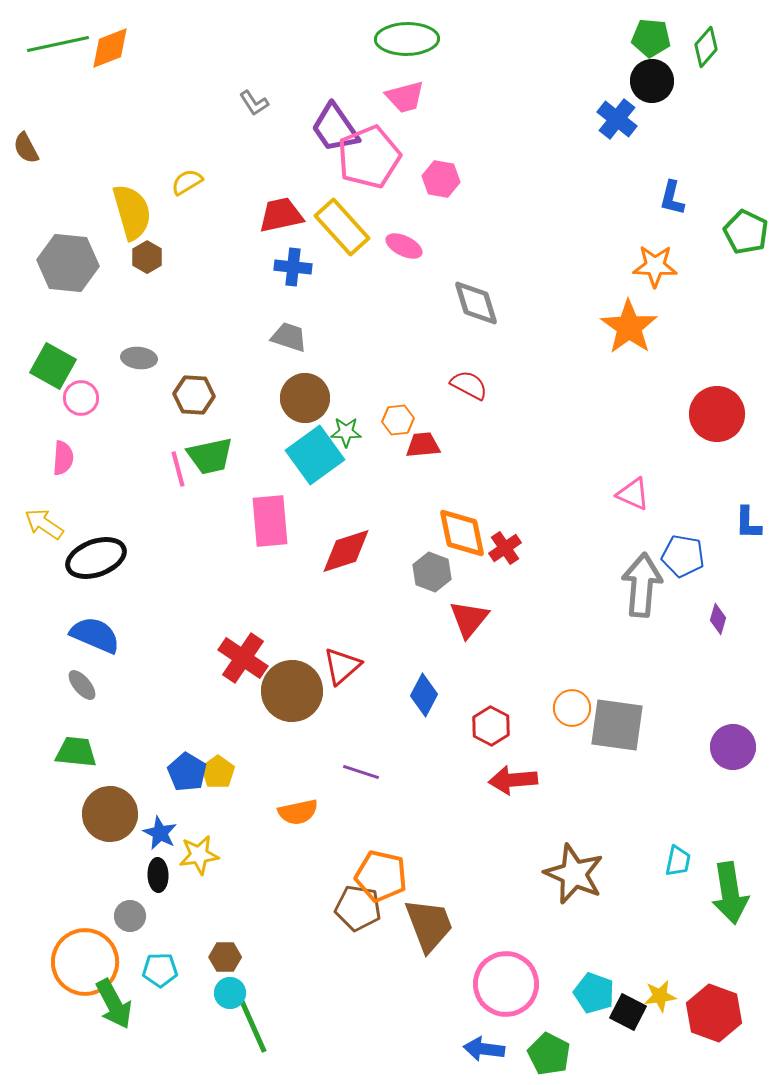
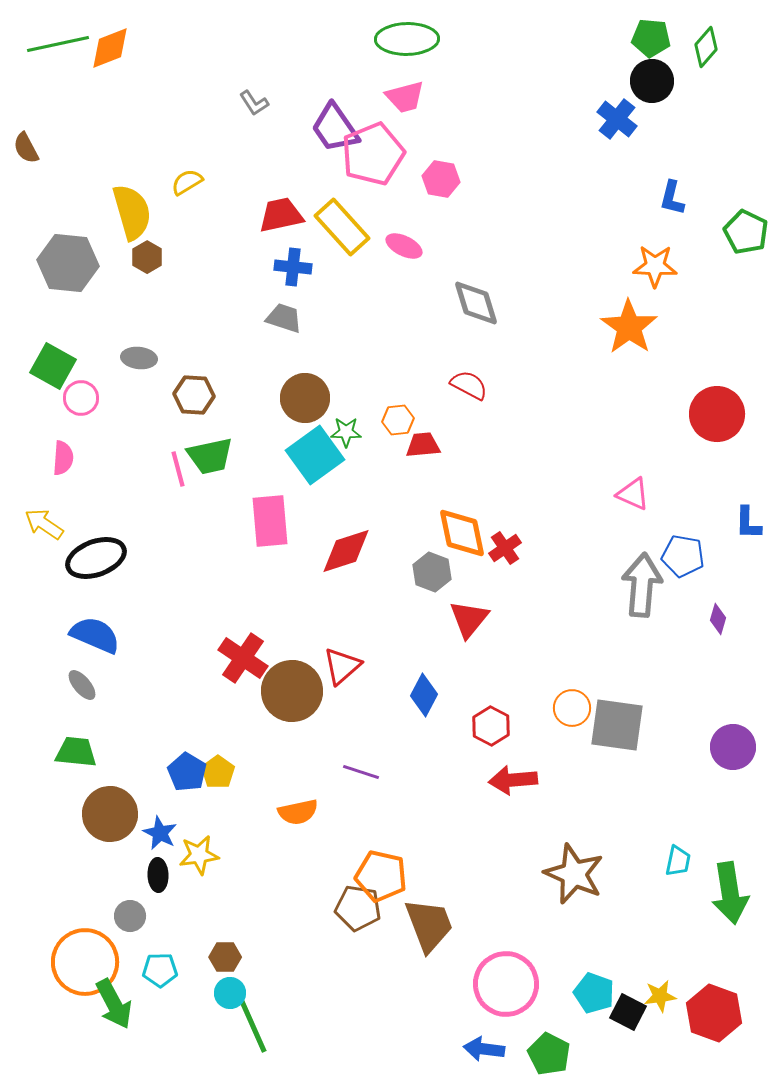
pink pentagon at (369, 157): moved 4 px right, 3 px up
gray trapezoid at (289, 337): moved 5 px left, 19 px up
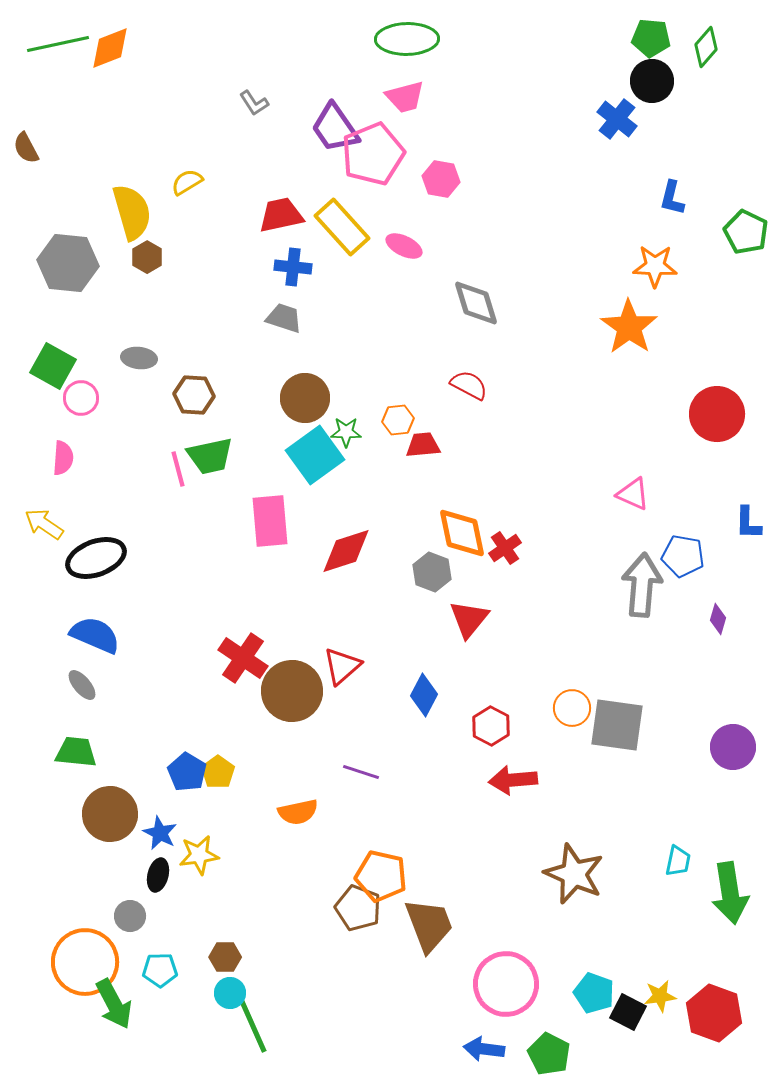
black ellipse at (158, 875): rotated 16 degrees clockwise
brown pentagon at (358, 908): rotated 12 degrees clockwise
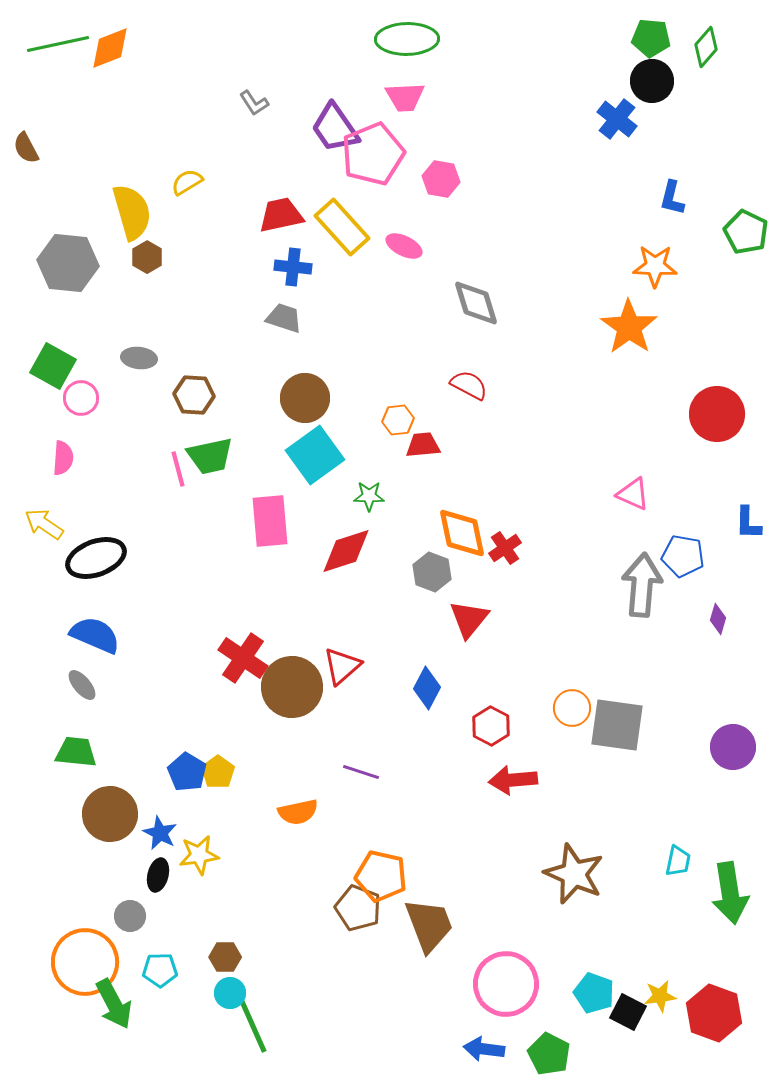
pink trapezoid at (405, 97): rotated 12 degrees clockwise
green star at (346, 432): moved 23 px right, 64 px down
brown circle at (292, 691): moved 4 px up
blue diamond at (424, 695): moved 3 px right, 7 px up
